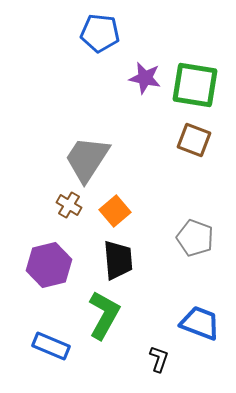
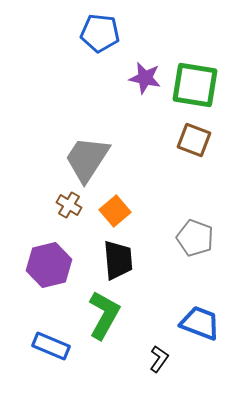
black L-shape: rotated 16 degrees clockwise
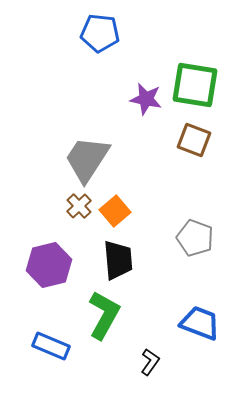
purple star: moved 1 px right, 21 px down
brown cross: moved 10 px right, 1 px down; rotated 15 degrees clockwise
black L-shape: moved 9 px left, 3 px down
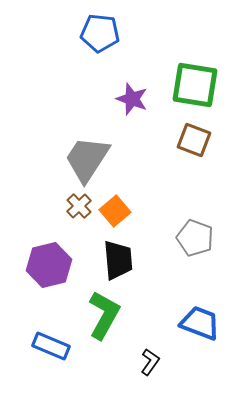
purple star: moved 14 px left; rotated 8 degrees clockwise
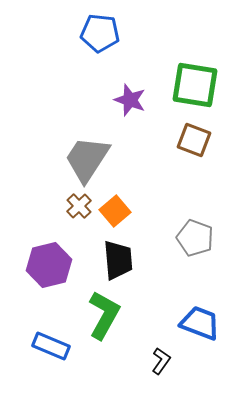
purple star: moved 2 px left, 1 px down
black L-shape: moved 11 px right, 1 px up
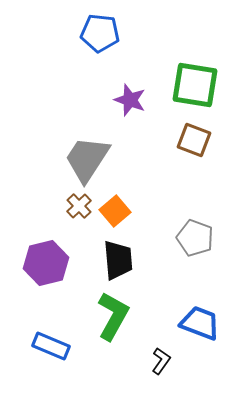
purple hexagon: moved 3 px left, 2 px up
green L-shape: moved 9 px right, 1 px down
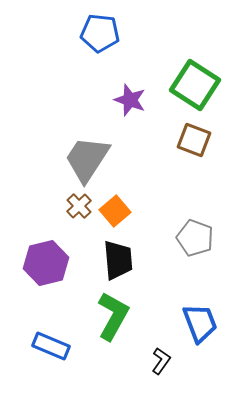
green square: rotated 24 degrees clockwise
blue trapezoid: rotated 48 degrees clockwise
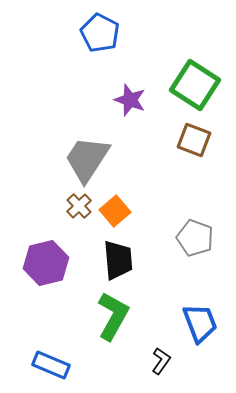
blue pentagon: rotated 21 degrees clockwise
blue rectangle: moved 19 px down
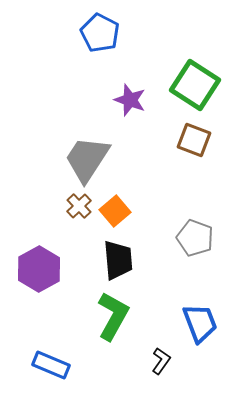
purple hexagon: moved 7 px left, 6 px down; rotated 15 degrees counterclockwise
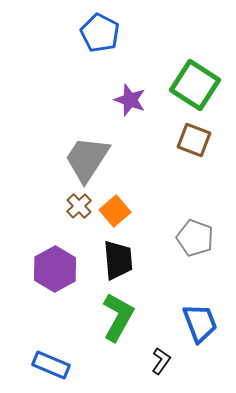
purple hexagon: moved 16 px right
green L-shape: moved 5 px right, 1 px down
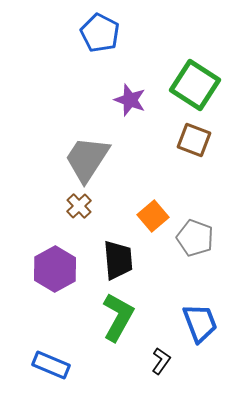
orange square: moved 38 px right, 5 px down
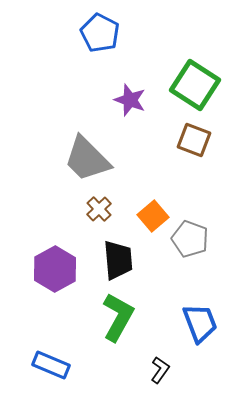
gray trapezoid: rotated 78 degrees counterclockwise
brown cross: moved 20 px right, 3 px down
gray pentagon: moved 5 px left, 1 px down
black L-shape: moved 1 px left, 9 px down
